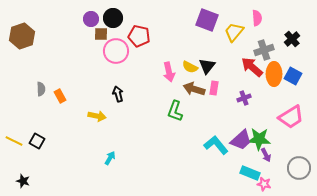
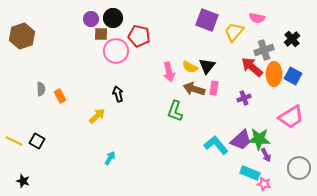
pink semicircle: rotated 105 degrees clockwise
yellow arrow: rotated 54 degrees counterclockwise
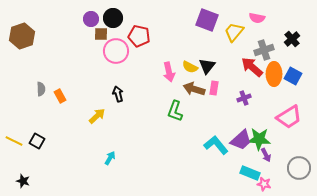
pink trapezoid: moved 2 px left
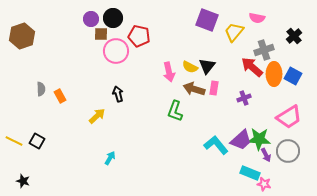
black cross: moved 2 px right, 3 px up
gray circle: moved 11 px left, 17 px up
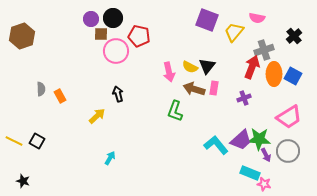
red arrow: rotated 70 degrees clockwise
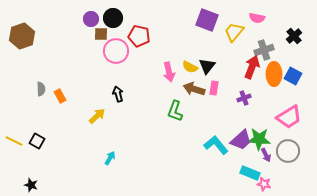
black star: moved 8 px right, 4 px down
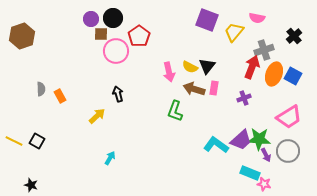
red pentagon: rotated 25 degrees clockwise
orange ellipse: rotated 20 degrees clockwise
cyan L-shape: rotated 15 degrees counterclockwise
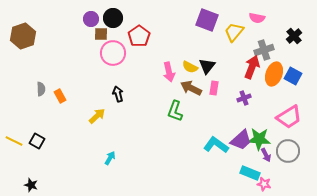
brown hexagon: moved 1 px right
pink circle: moved 3 px left, 2 px down
brown arrow: moved 3 px left, 1 px up; rotated 10 degrees clockwise
